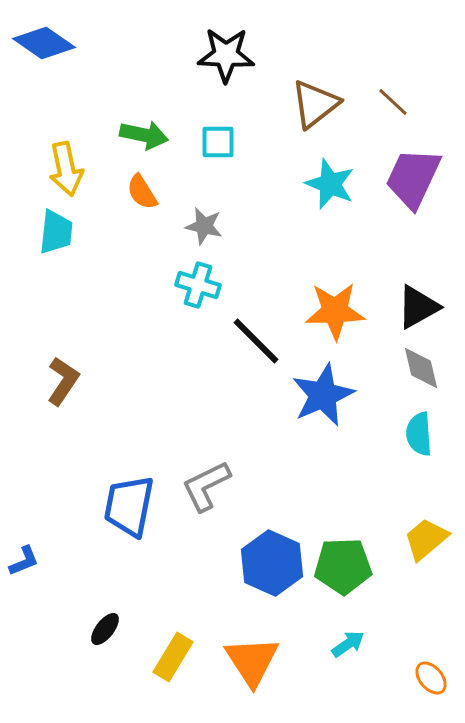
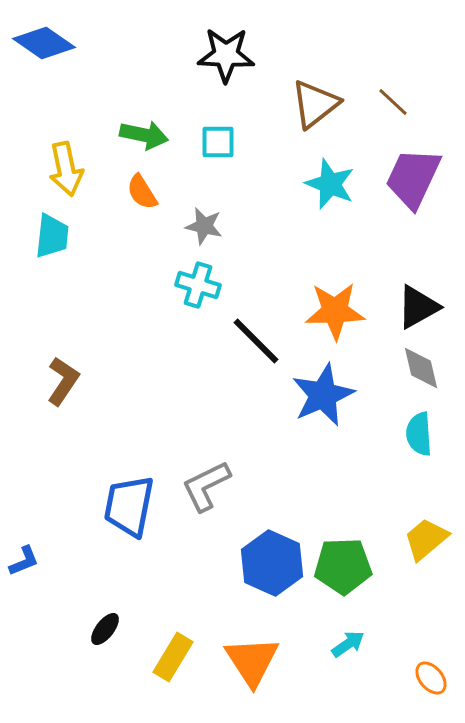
cyan trapezoid: moved 4 px left, 4 px down
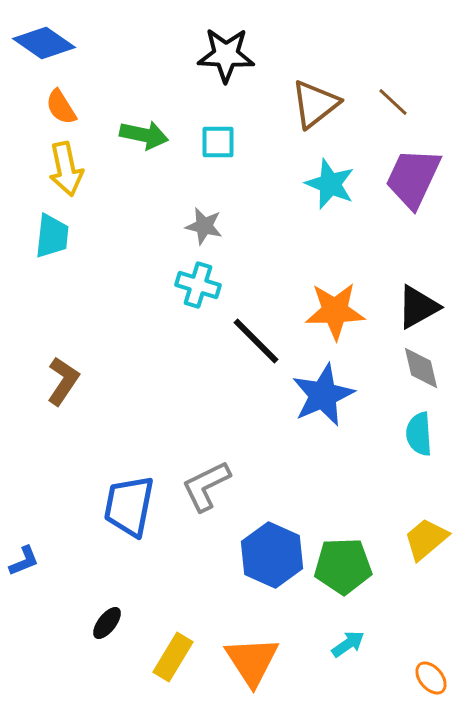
orange semicircle: moved 81 px left, 85 px up
blue hexagon: moved 8 px up
black ellipse: moved 2 px right, 6 px up
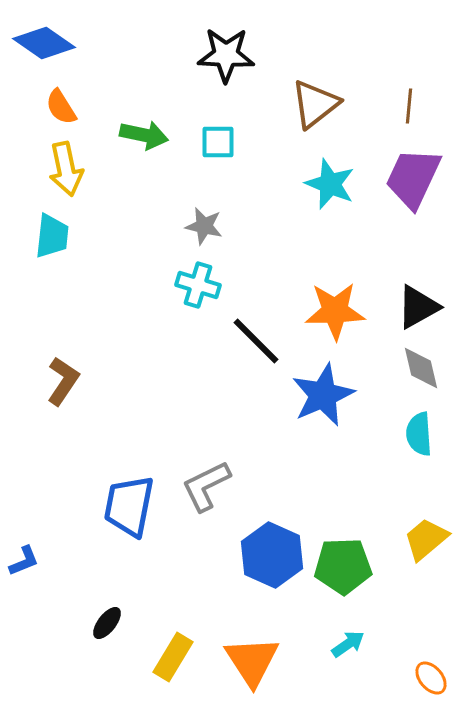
brown line: moved 16 px right, 4 px down; rotated 52 degrees clockwise
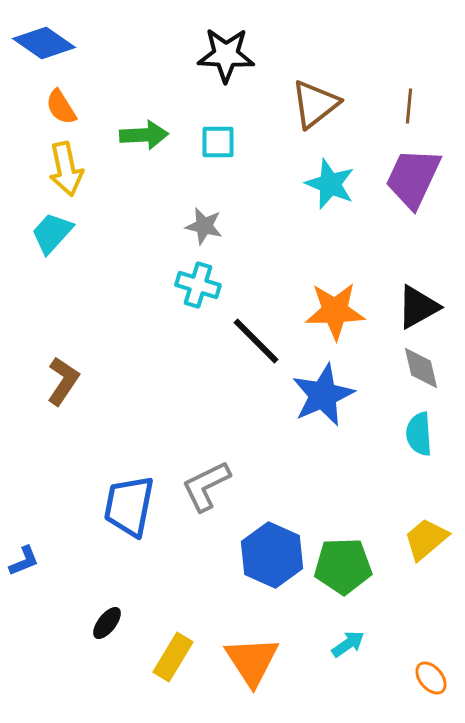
green arrow: rotated 15 degrees counterclockwise
cyan trapezoid: moved 3 px up; rotated 144 degrees counterclockwise
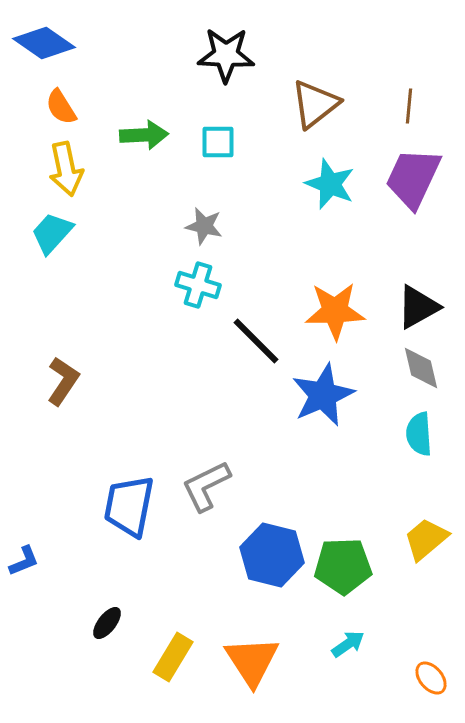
blue hexagon: rotated 10 degrees counterclockwise
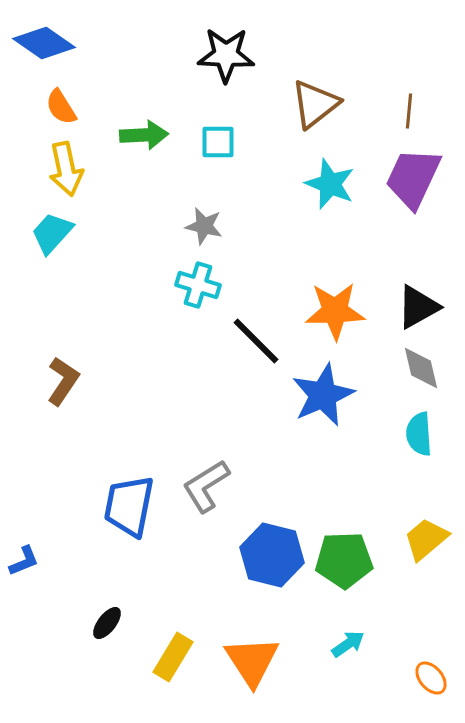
brown line: moved 5 px down
gray L-shape: rotated 6 degrees counterclockwise
green pentagon: moved 1 px right, 6 px up
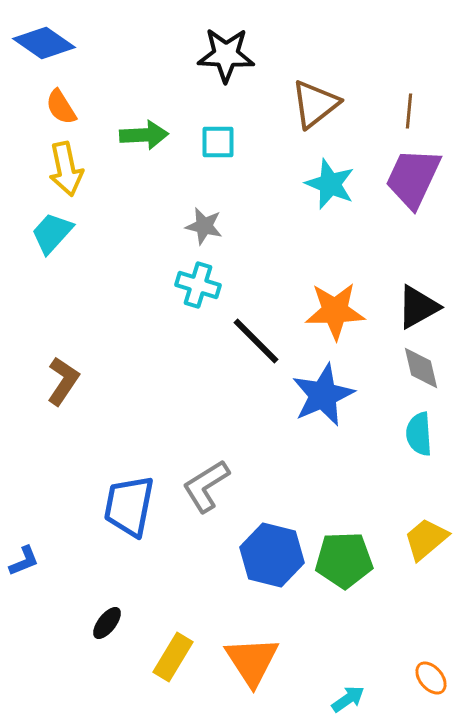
cyan arrow: moved 55 px down
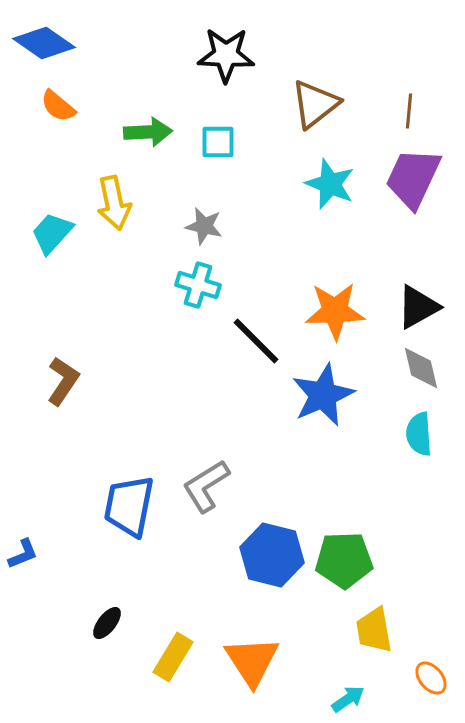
orange semicircle: moved 3 px left, 1 px up; rotated 18 degrees counterclockwise
green arrow: moved 4 px right, 3 px up
yellow arrow: moved 48 px right, 34 px down
yellow trapezoid: moved 52 px left, 91 px down; rotated 60 degrees counterclockwise
blue L-shape: moved 1 px left, 7 px up
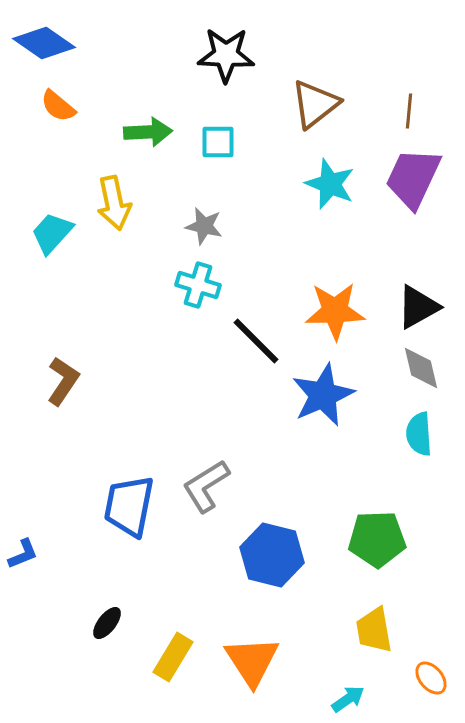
green pentagon: moved 33 px right, 21 px up
